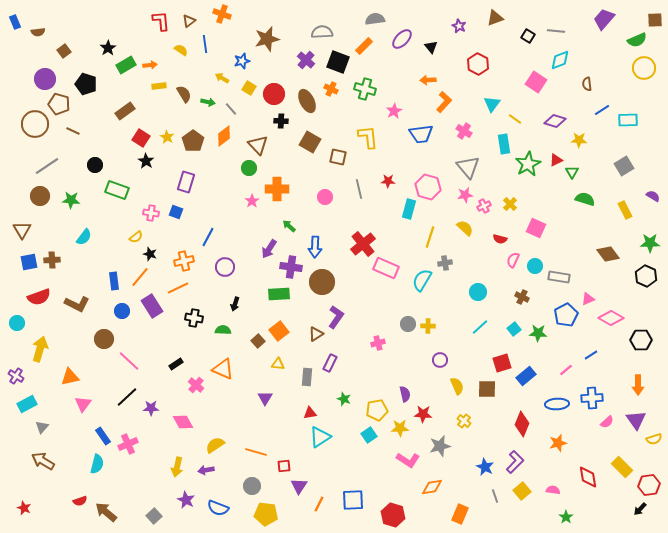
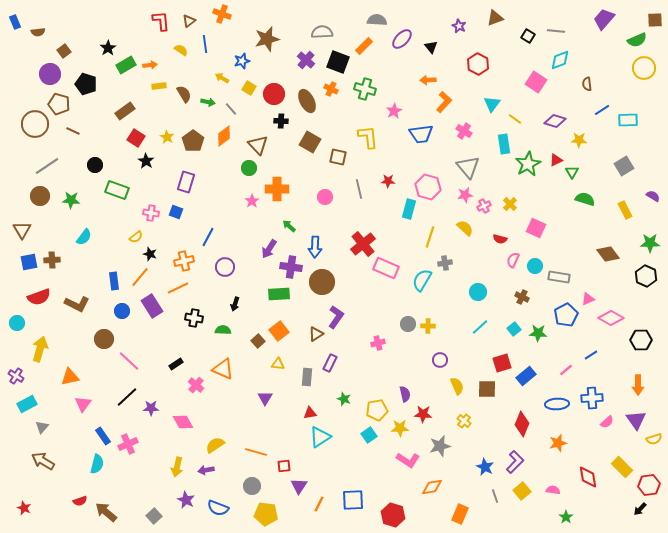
gray semicircle at (375, 19): moved 2 px right, 1 px down; rotated 12 degrees clockwise
purple circle at (45, 79): moved 5 px right, 5 px up
red square at (141, 138): moved 5 px left
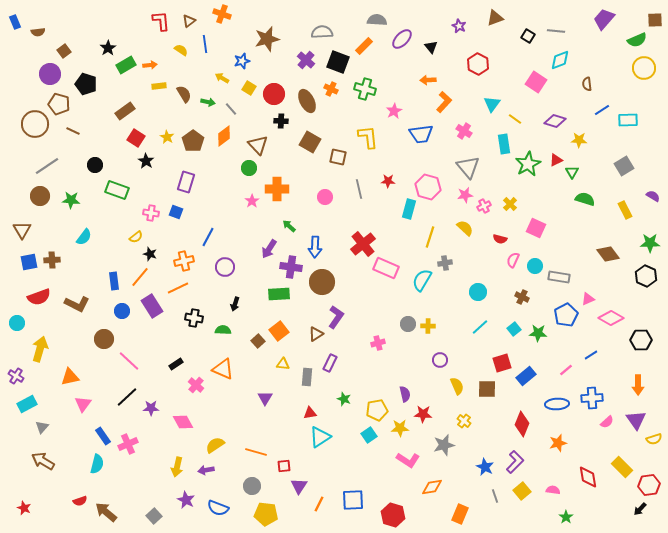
yellow triangle at (278, 364): moved 5 px right
gray star at (440, 446): moved 4 px right, 1 px up
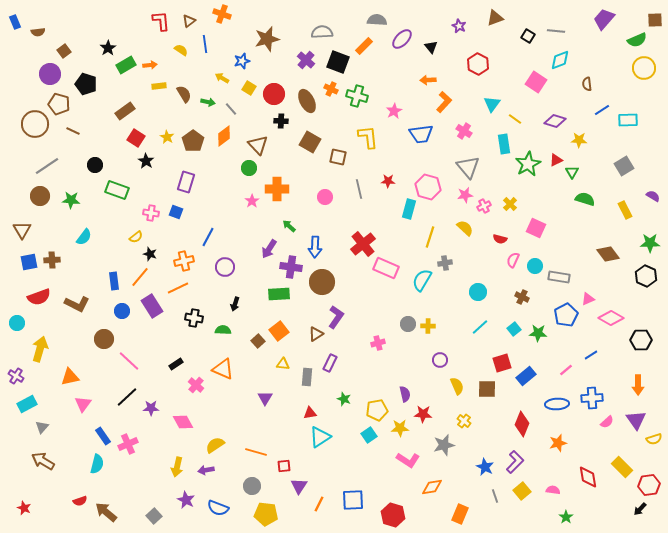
green cross at (365, 89): moved 8 px left, 7 px down
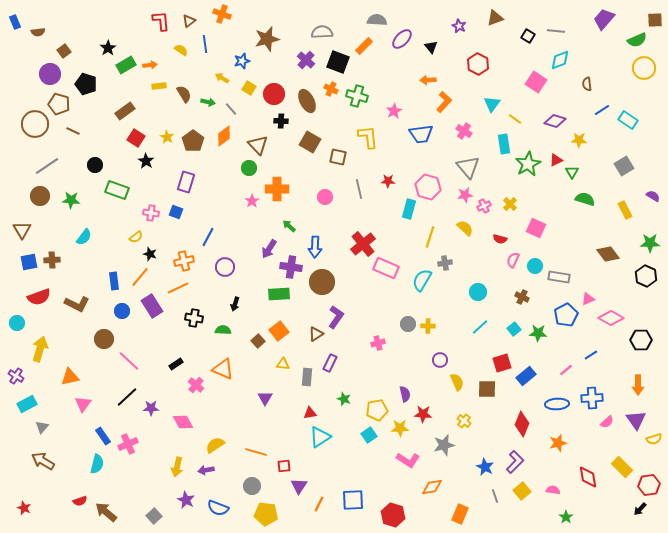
cyan rectangle at (628, 120): rotated 36 degrees clockwise
yellow semicircle at (457, 386): moved 4 px up
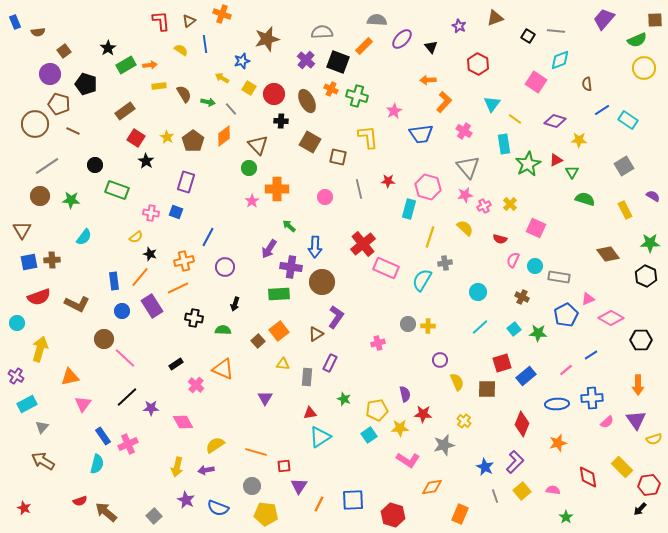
pink line at (129, 361): moved 4 px left, 3 px up
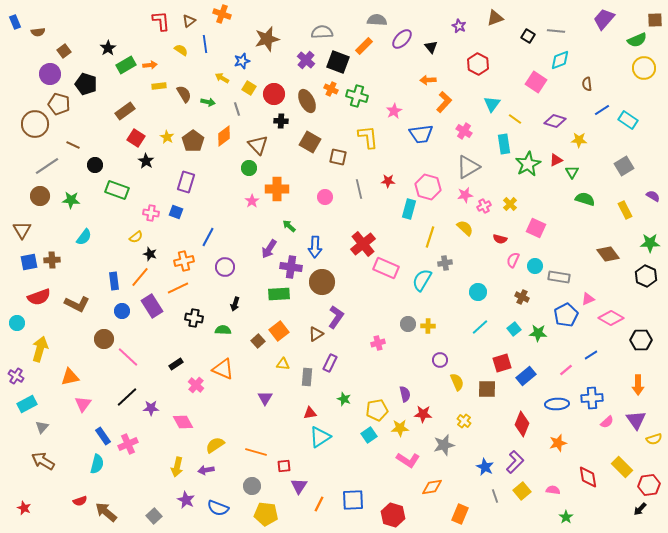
gray line at (231, 109): moved 6 px right; rotated 24 degrees clockwise
brown line at (73, 131): moved 14 px down
gray triangle at (468, 167): rotated 40 degrees clockwise
pink line at (125, 358): moved 3 px right, 1 px up
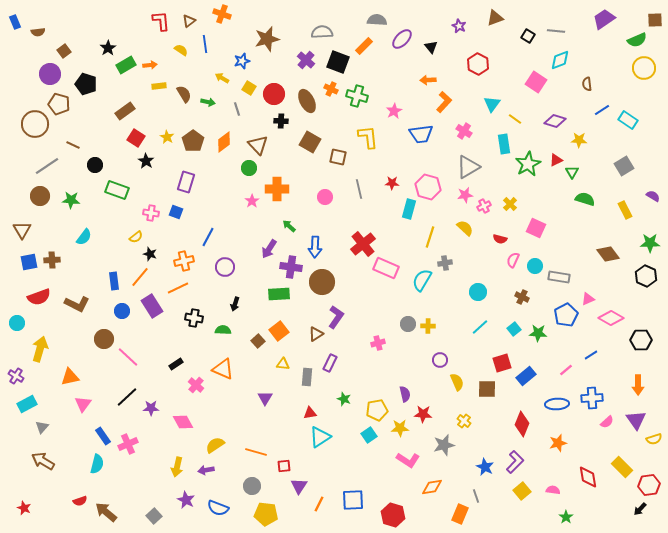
purple trapezoid at (604, 19): rotated 15 degrees clockwise
orange diamond at (224, 136): moved 6 px down
red star at (388, 181): moved 4 px right, 2 px down
gray line at (495, 496): moved 19 px left
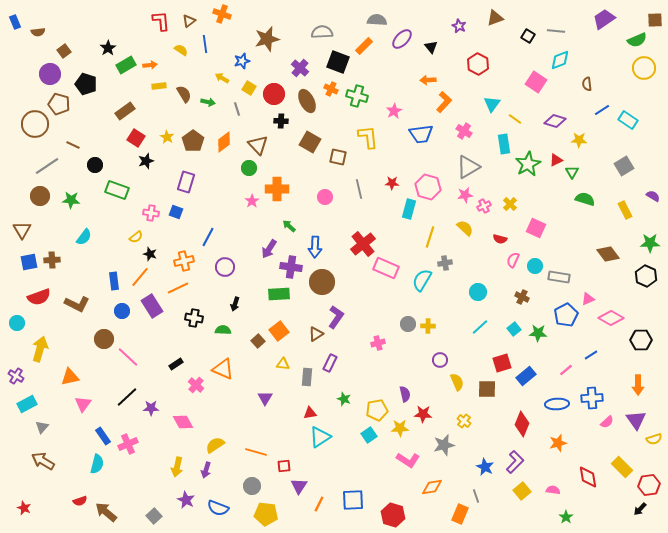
purple cross at (306, 60): moved 6 px left, 8 px down
black star at (146, 161): rotated 21 degrees clockwise
purple arrow at (206, 470): rotated 63 degrees counterclockwise
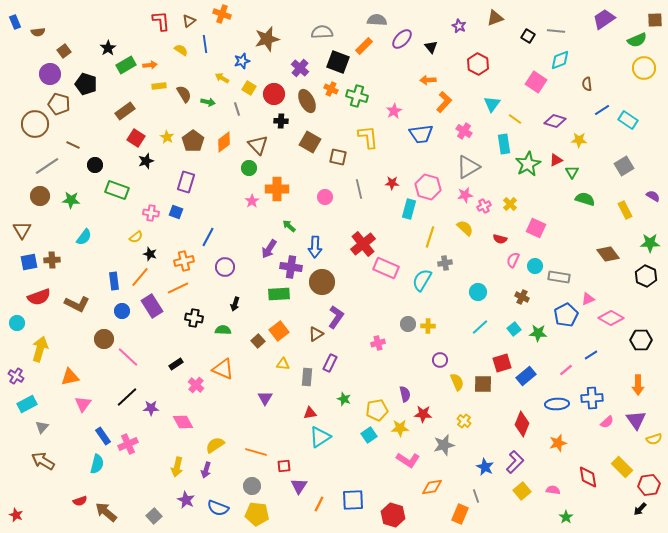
brown square at (487, 389): moved 4 px left, 5 px up
red star at (24, 508): moved 8 px left, 7 px down
yellow pentagon at (266, 514): moved 9 px left
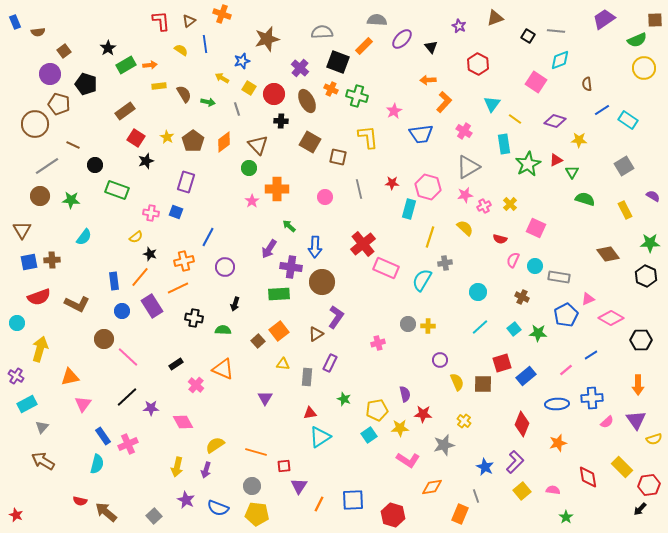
red semicircle at (80, 501): rotated 32 degrees clockwise
